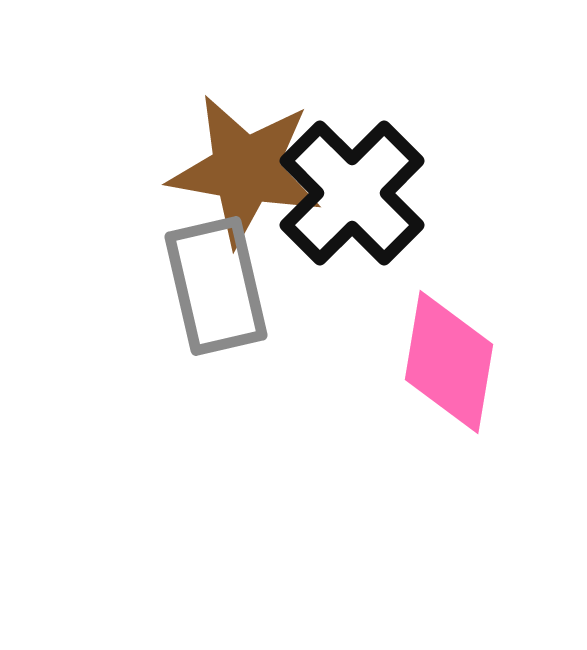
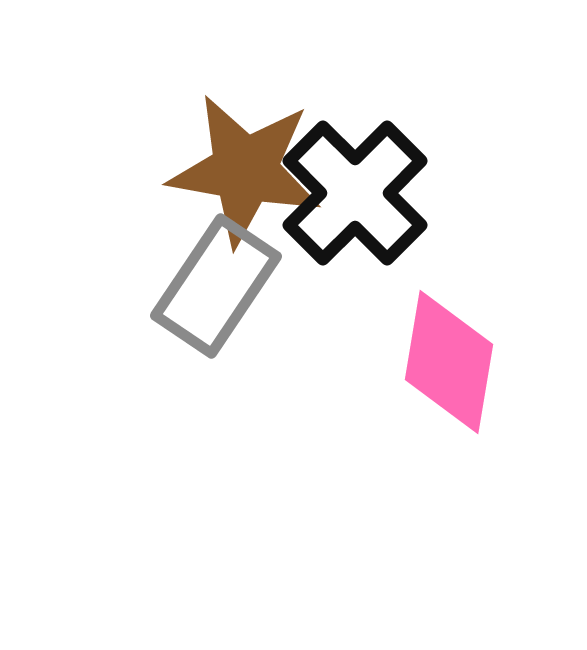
black cross: moved 3 px right
gray rectangle: rotated 47 degrees clockwise
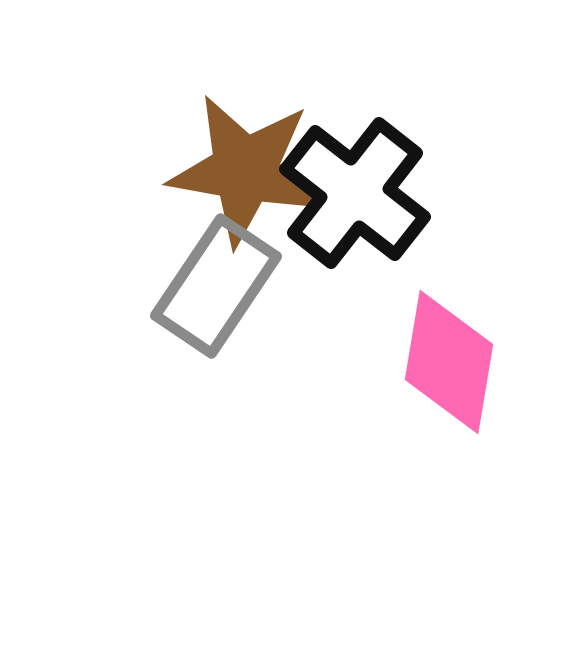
black cross: rotated 7 degrees counterclockwise
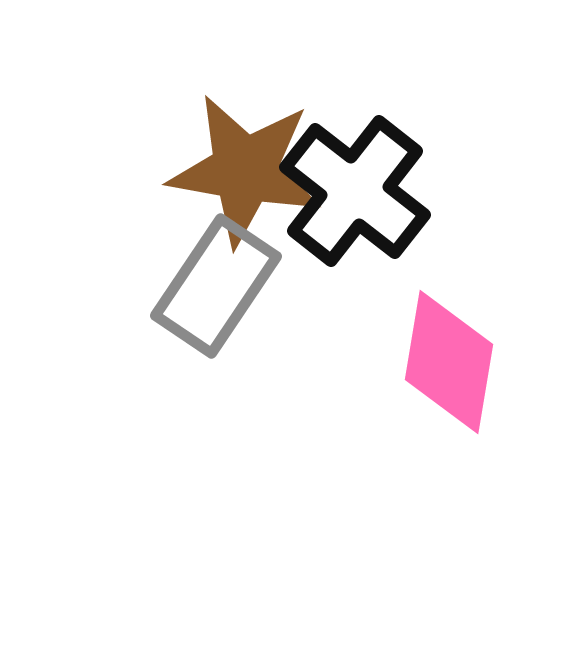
black cross: moved 2 px up
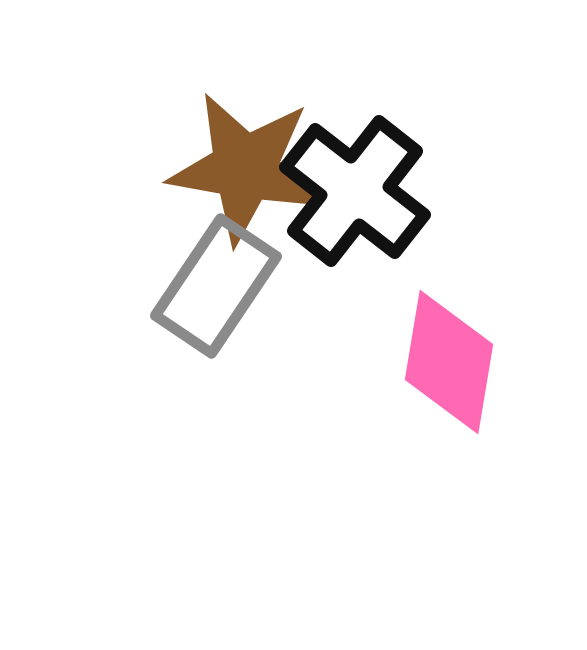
brown star: moved 2 px up
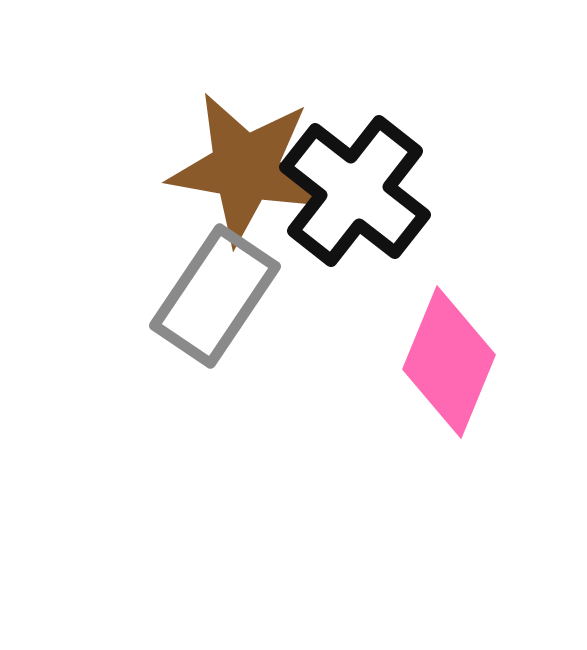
gray rectangle: moved 1 px left, 10 px down
pink diamond: rotated 13 degrees clockwise
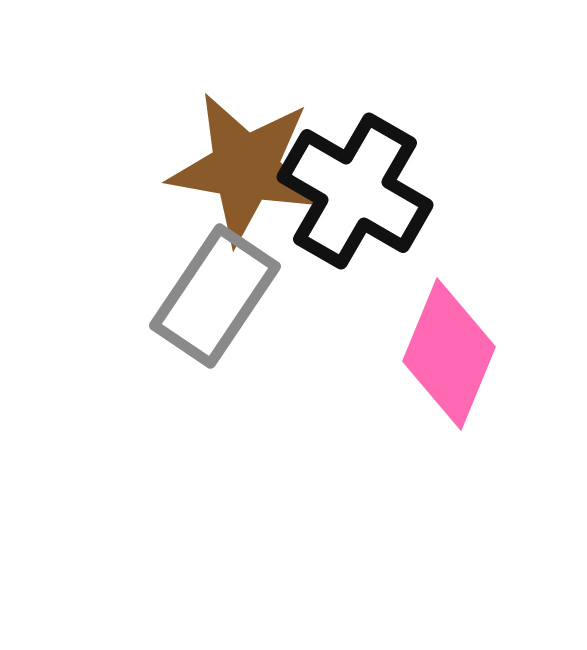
black cross: rotated 8 degrees counterclockwise
pink diamond: moved 8 px up
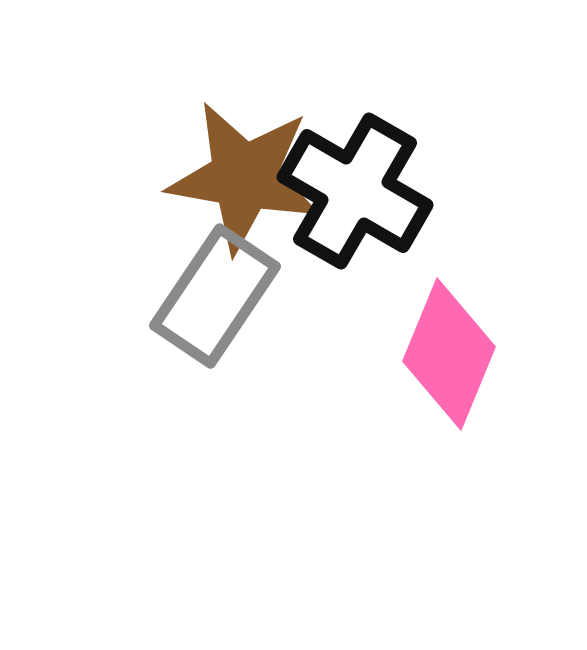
brown star: moved 1 px left, 9 px down
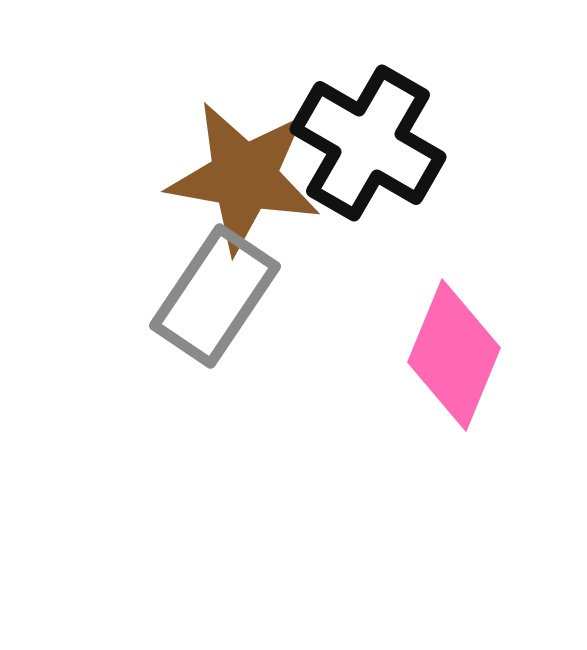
black cross: moved 13 px right, 48 px up
pink diamond: moved 5 px right, 1 px down
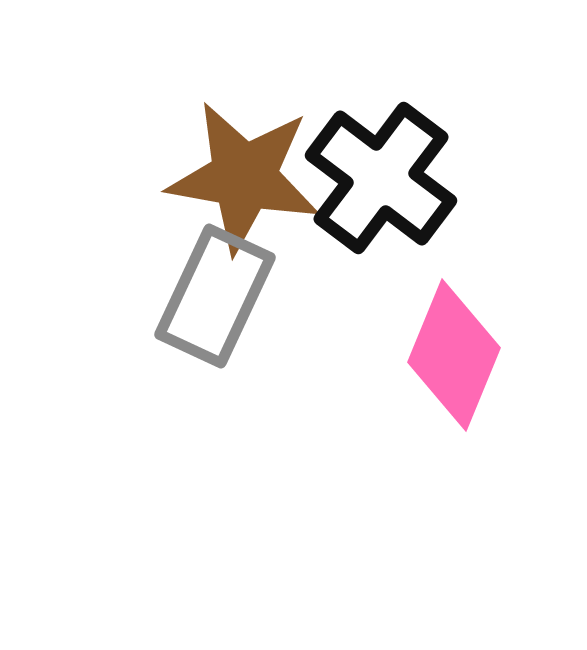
black cross: moved 13 px right, 35 px down; rotated 7 degrees clockwise
gray rectangle: rotated 9 degrees counterclockwise
